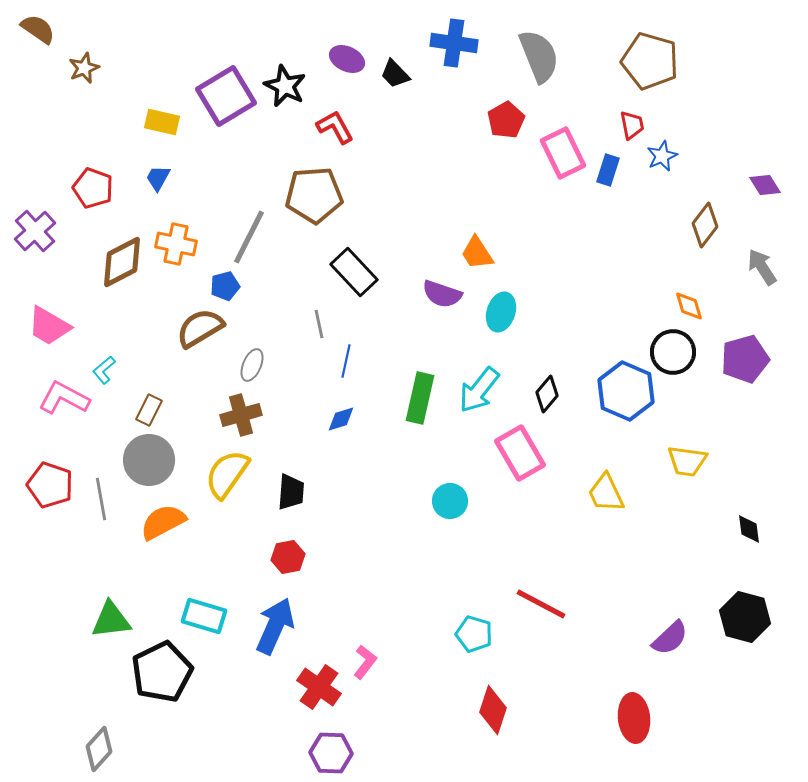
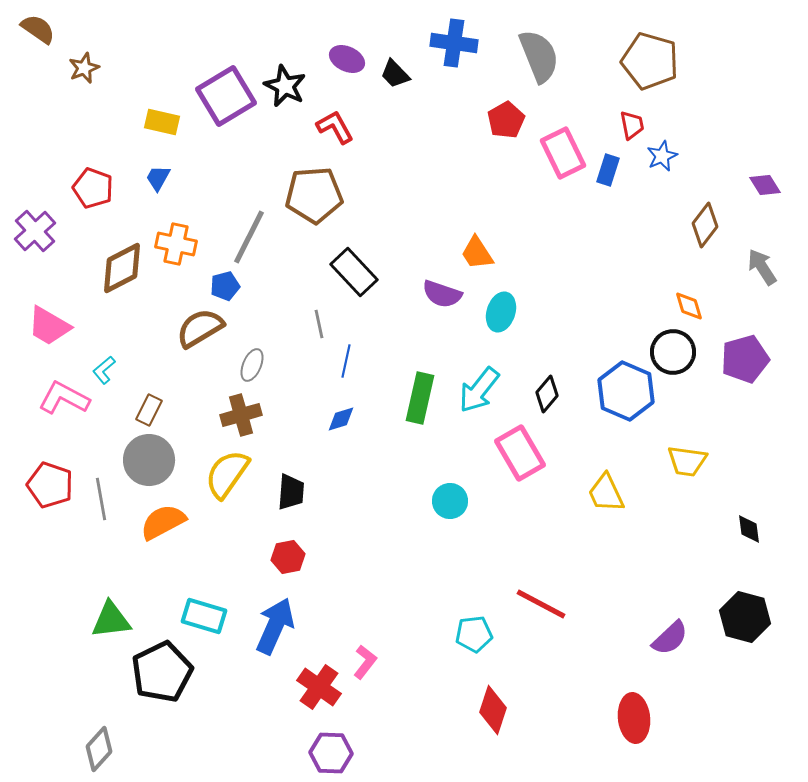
brown diamond at (122, 262): moved 6 px down
cyan pentagon at (474, 634): rotated 24 degrees counterclockwise
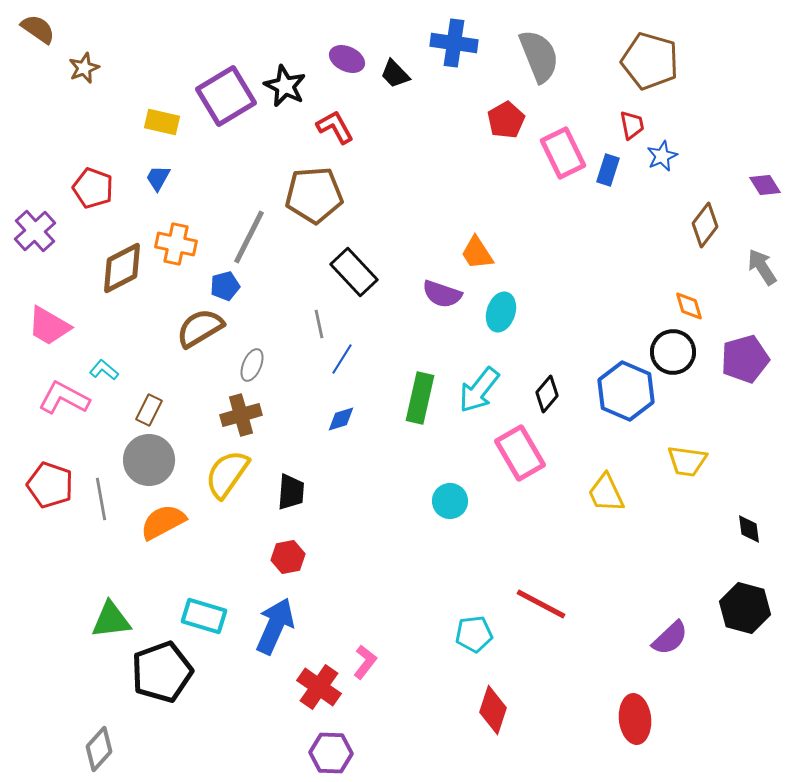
blue line at (346, 361): moved 4 px left, 2 px up; rotated 20 degrees clockwise
cyan L-shape at (104, 370): rotated 80 degrees clockwise
black hexagon at (745, 617): moved 9 px up
black pentagon at (162, 672): rotated 6 degrees clockwise
red ellipse at (634, 718): moved 1 px right, 1 px down
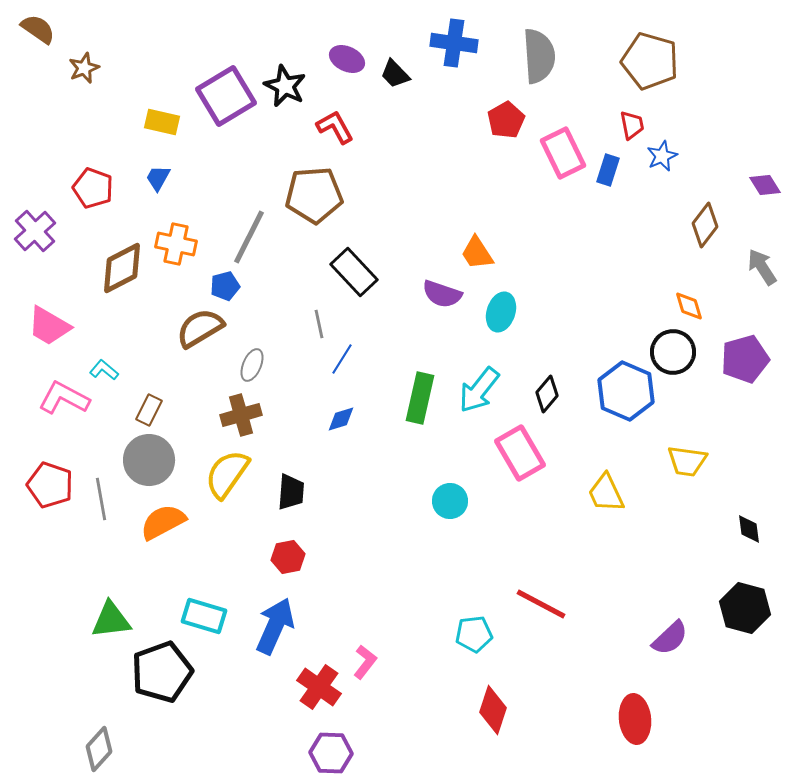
gray semicircle at (539, 56): rotated 18 degrees clockwise
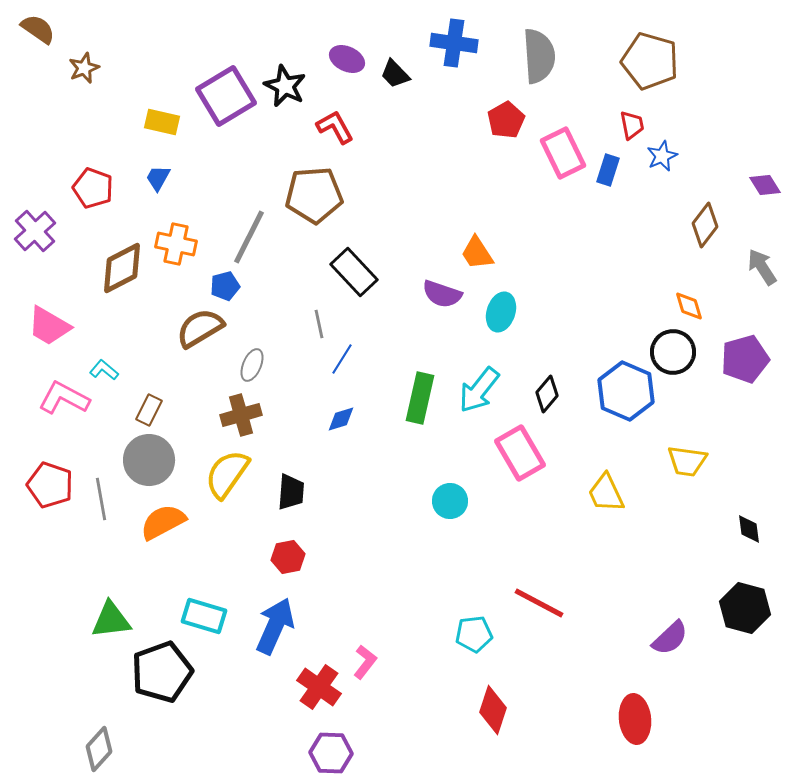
red line at (541, 604): moved 2 px left, 1 px up
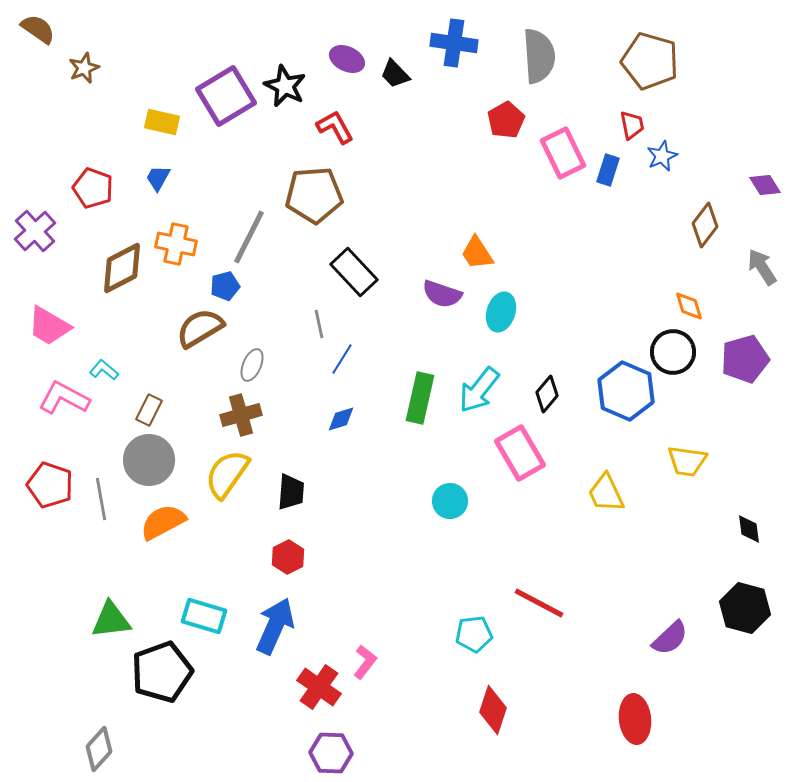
red hexagon at (288, 557): rotated 16 degrees counterclockwise
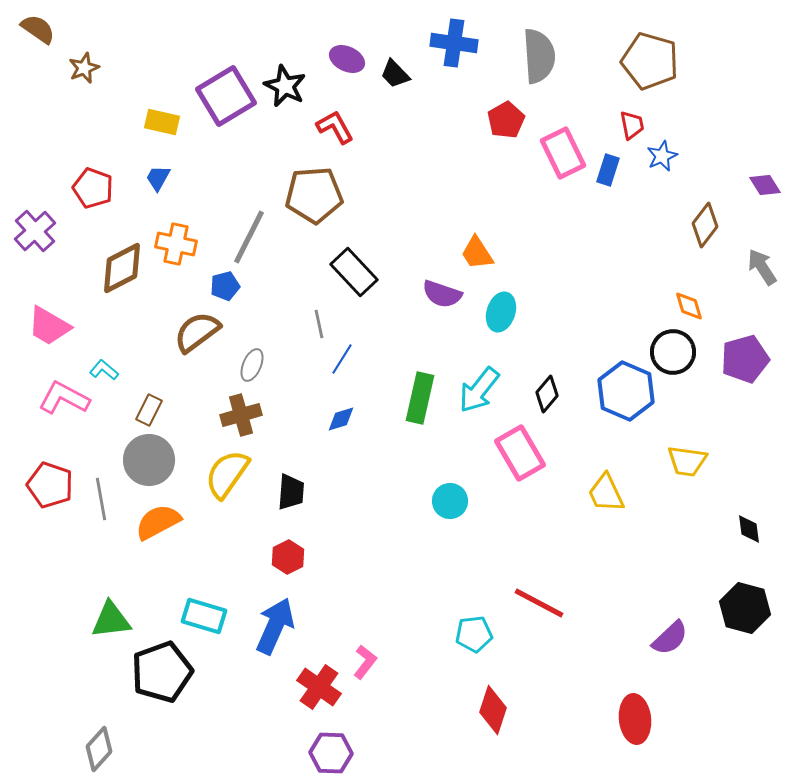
brown semicircle at (200, 328): moved 3 px left, 4 px down; rotated 6 degrees counterclockwise
orange semicircle at (163, 522): moved 5 px left
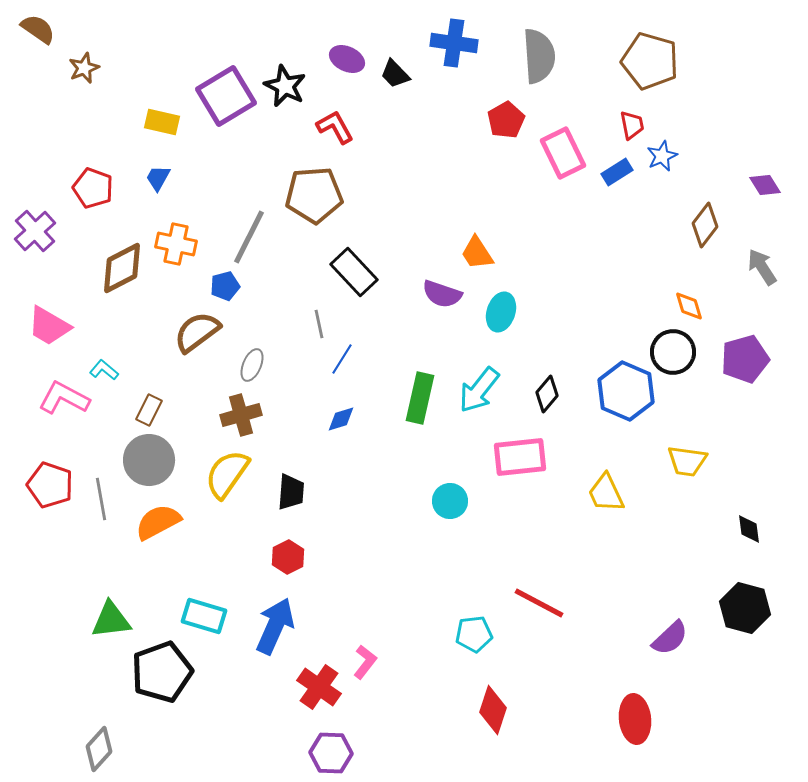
blue rectangle at (608, 170): moved 9 px right, 2 px down; rotated 40 degrees clockwise
pink rectangle at (520, 453): moved 4 px down; rotated 66 degrees counterclockwise
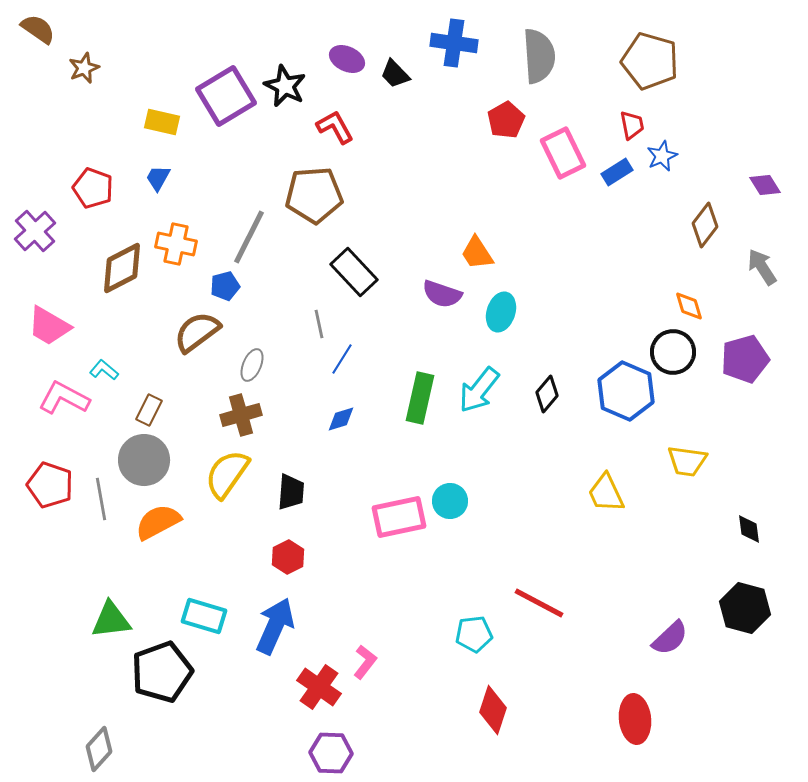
pink rectangle at (520, 457): moved 121 px left, 60 px down; rotated 6 degrees counterclockwise
gray circle at (149, 460): moved 5 px left
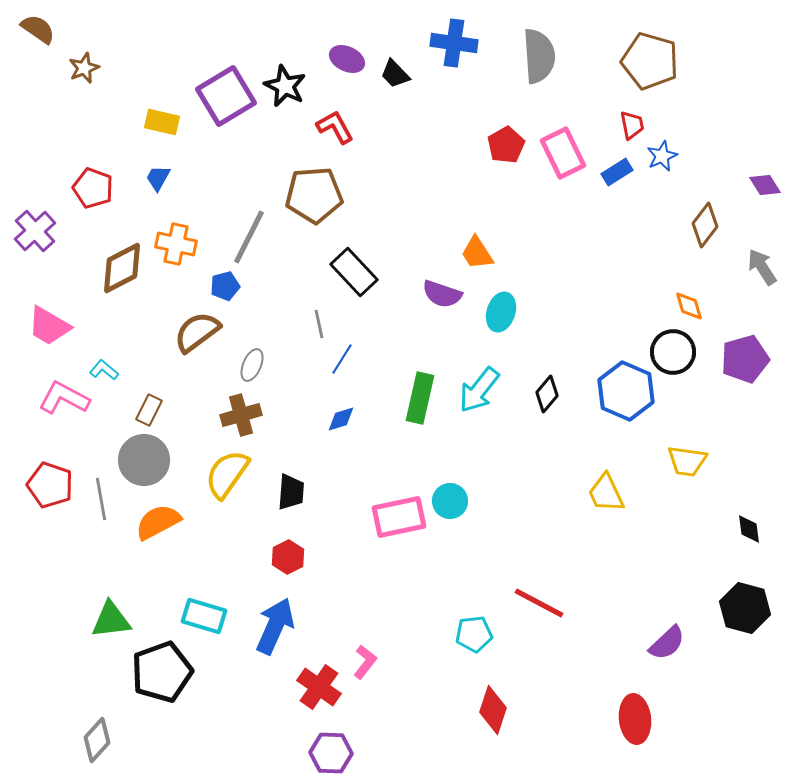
red pentagon at (506, 120): moved 25 px down
purple semicircle at (670, 638): moved 3 px left, 5 px down
gray diamond at (99, 749): moved 2 px left, 9 px up
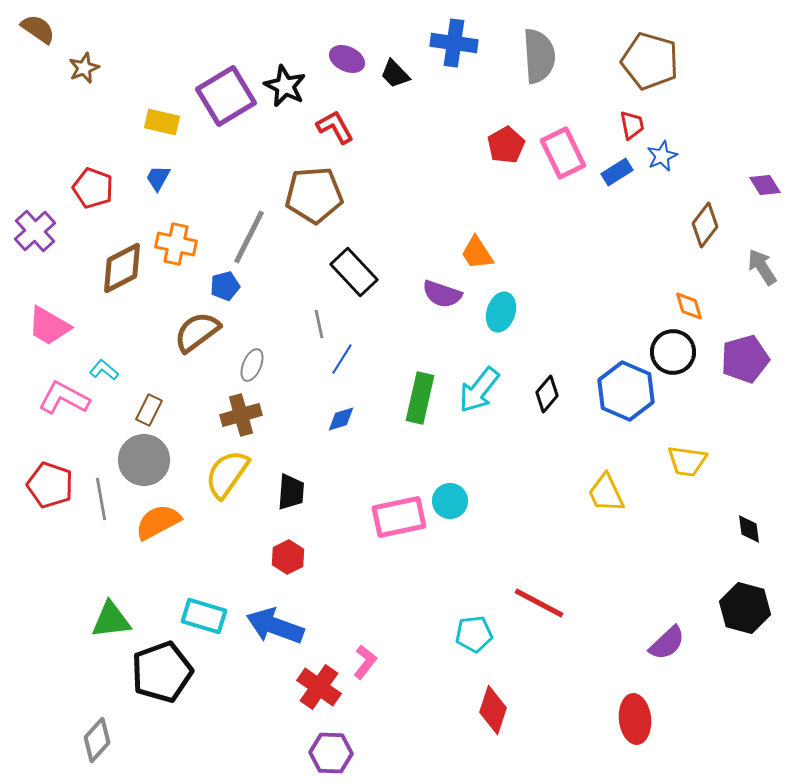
blue arrow at (275, 626): rotated 94 degrees counterclockwise
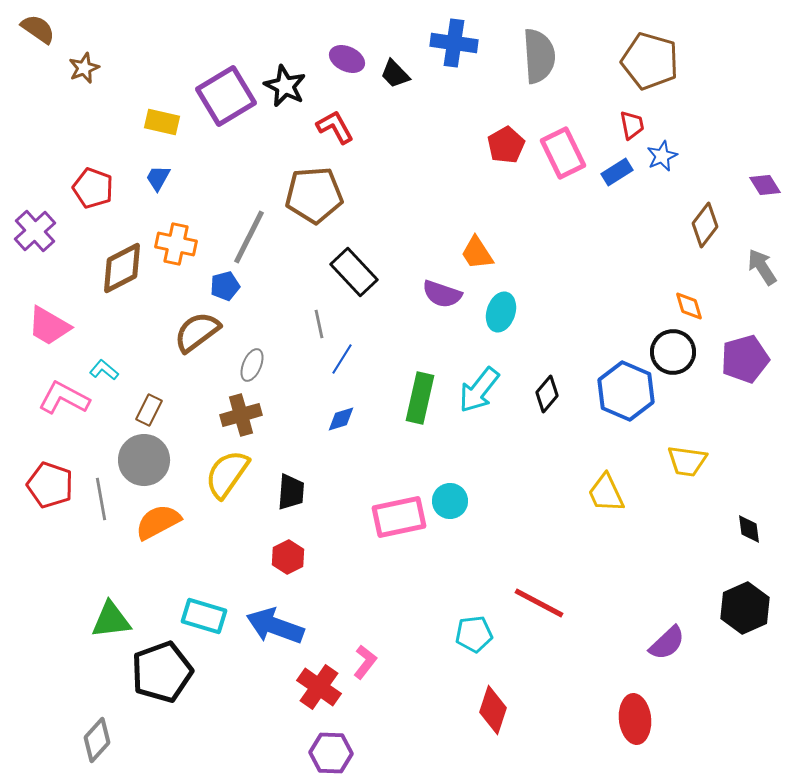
black hexagon at (745, 608): rotated 21 degrees clockwise
